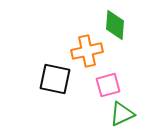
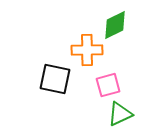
green diamond: rotated 60 degrees clockwise
orange cross: moved 1 px up; rotated 12 degrees clockwise
green triangle: moved 2 px left
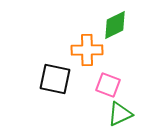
pink square: rotated 35 degrees clockwise
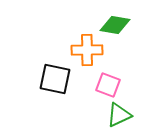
green diamond: rotated 36 degrees clockwise
green triangle: moved 1 px left, 1 px down
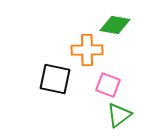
green triangle: rotated 12 degrees counterclockwise
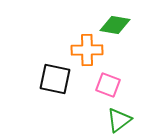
green triangle: moved 5 px down
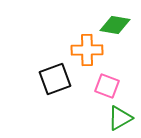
black square: rotated 32 degrees counterclockwise
pink square: moved 1 px left, 1 px down
green triangle: moved 1 px right, 2 px up; rotated 8 degrees clockwise
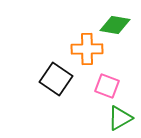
orange cross: moved 1 px up
black square: moved 1 px right; rotated 36 degrees counterclockwise
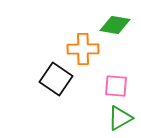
orange cross: moved 4 px left
pink square: moved 9 px right; rotated 15 degrees counterclockwise
